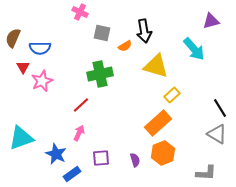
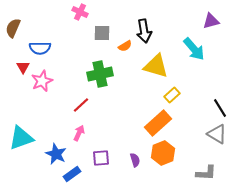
gray square: rotated 12 degrees counterclockwise
brown semicircle: moved 10 px up
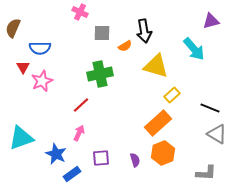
black line: moved 10 px left; rotated 36 degrees counterclockwise
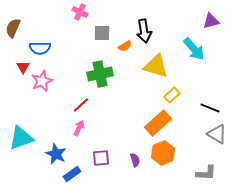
pink arrow: moved 5 px up
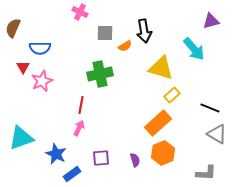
gray square: moved 3 px right
yellow triangle: moved 5 px right, 2 px down
red line: rotated 36 degrees counterclockwise
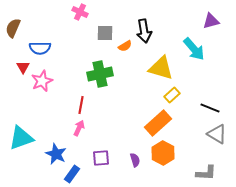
orange hexagon: rotated 10 degrees counterclockwise
blue rectangle: rotated 18 degrees counterclockwise
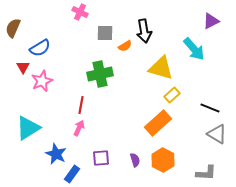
purple triangle: rotated 12 degrees counterclockwise
blue semicircle: rotated 30 degrees counterclockwise
cyan triangle: moved 7 px right, 10 px up; rotated 12 degrees counterclockwise
orange hexagon: moved 7 px down
